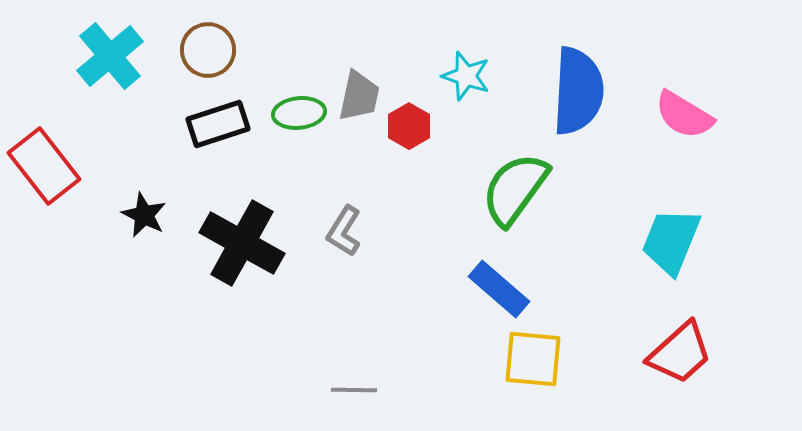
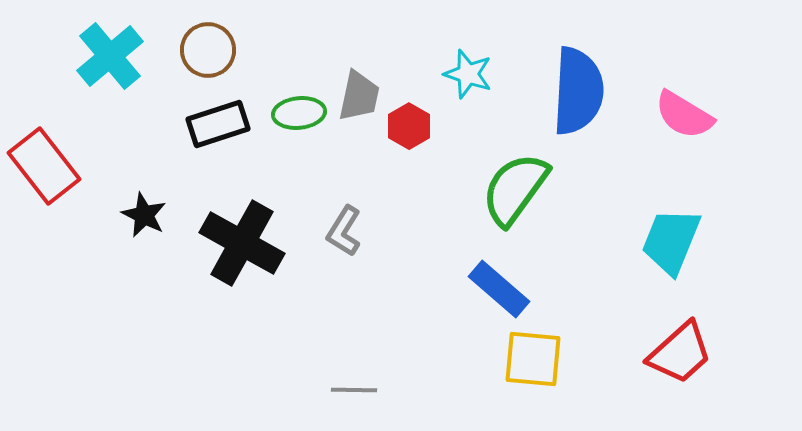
cyan star: moved 2 px right, 2 px up
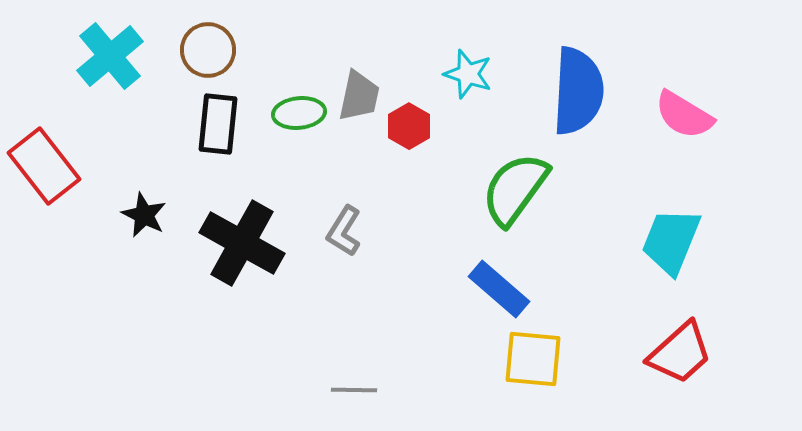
black rectangle: rotated 66 degrees counterclockwise
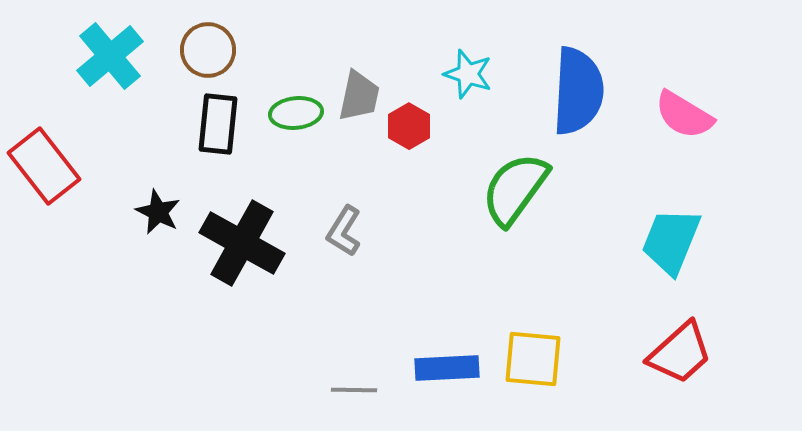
green ellipse: moved 3 px left
black star: moved 14 px right, 3 px up
blue rectangle: moved 52 px left, 79 px down; rotated 44 degrees counterclockwise
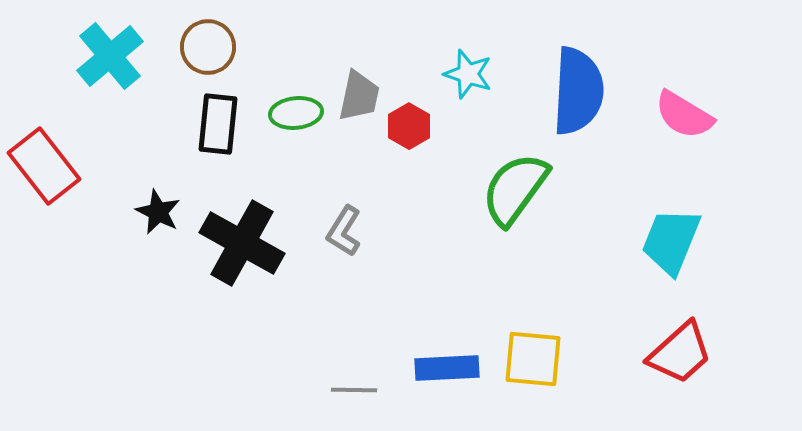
brown circle: moved 3 px up
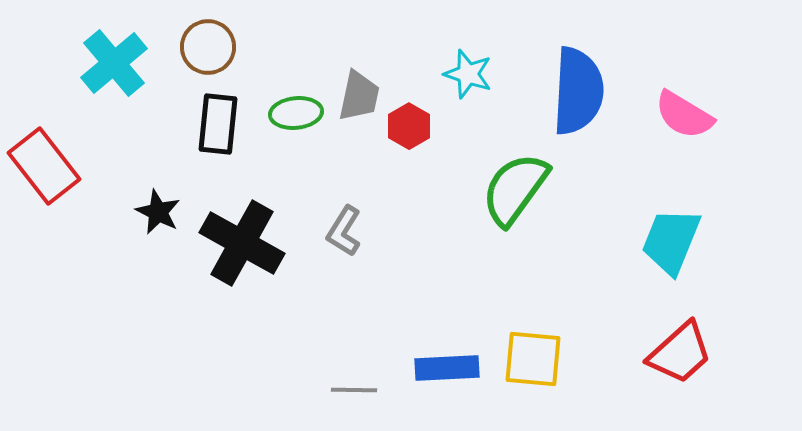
cyan cross: moved 4 px right, 7 px down
